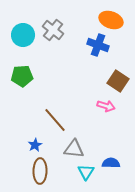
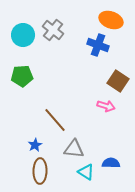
cyan triangle: rotated 30 degrees counterclockwise
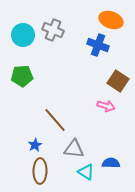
gray cross: rotated 15 degrees counterclockwise
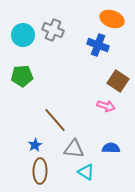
orange ellipse: moved 1 px right, 1 px up
blue semicircle: moved 15 px up
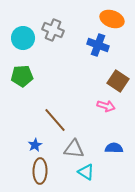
cyan circle: moved 3 px down
blue semicircle: moved 3 px right
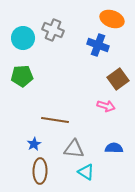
brown square: moved 2 px up; rotated 20 degrees clockwise
brown line: rotated 40 degrees counterclockwise
blue star: moved 1 px left, 1 px up
